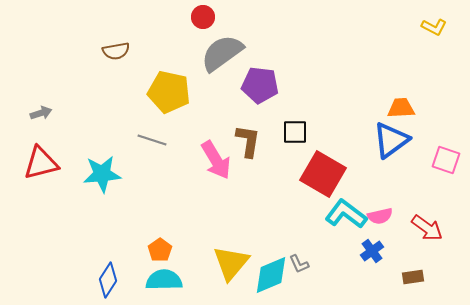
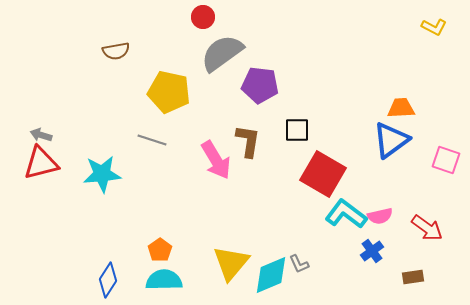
gray arrow: moved 22 px down; rotated 145 degrees counterclockwise
black square: moved 2 px right, 2 px up
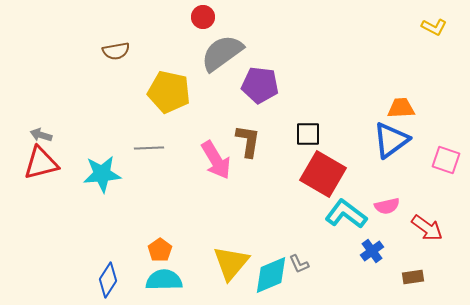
black square: moved 11 px right, 4 px down
gray line: moved 3 px left, 8 px down; rotated 20 degrees counterclockwise
pink semicircle: moved 7 px right, 10 px up
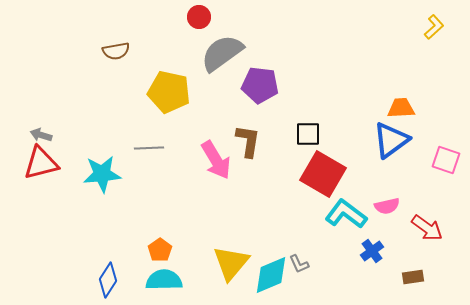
red circle: moved 4 px left
yellow L-shape: rotated 70 degrees counterclockwise
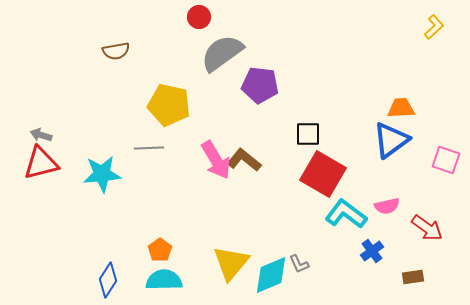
yellow pentagon: moved 13 px down
brown L-shape: moved 4 px left, 19 px down; rotated 60 degrees counterclockwise
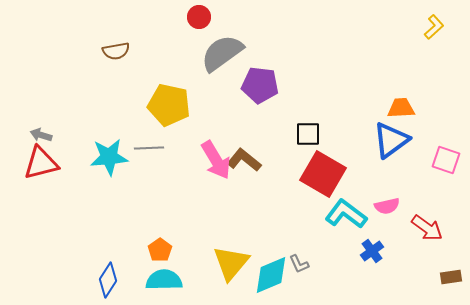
cyan star: moved 7 px right, 17 px up
brown rectangle: moved 38 px right
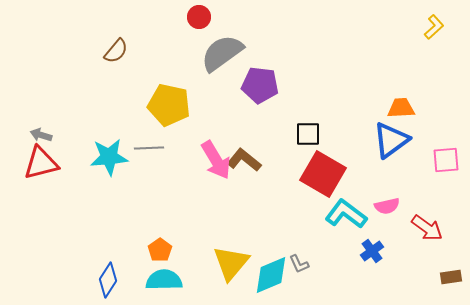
brown semicircle: rotated 40 degrees counterclockwise
pink square: rotated 24 degrees counterclockwise
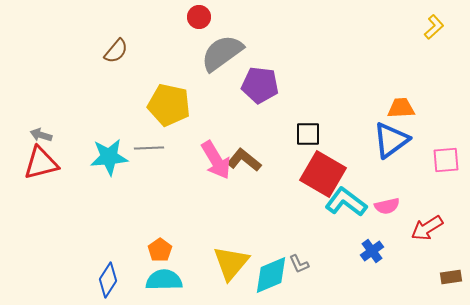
cyan L-shape: moved 12 px up
red arrow: rotated 112 degrees clockwise
